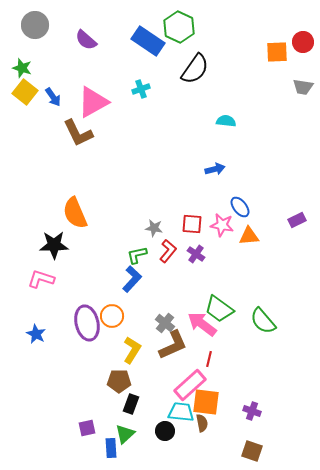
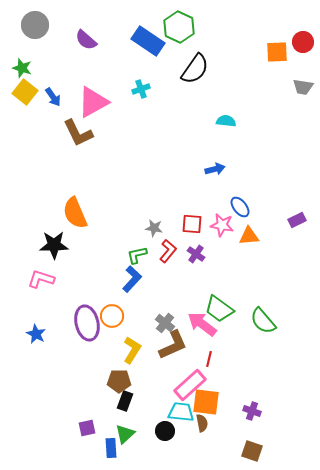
black rectangle at (131, 404): moved 6 px left, 3 px up
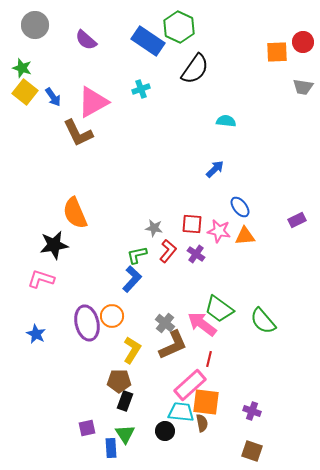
blue arrow at (215, 169): rotated 30 degrees counterclockwise
pink star at (222, 225): moved 3 px left, 6 px down
orange triangle at (249, 236): moved 4 px left
black star at (54, 245): rotated 8 degrees counterclockwise
green triangle at (125, 434): rotated 20 degrees counterclockwise
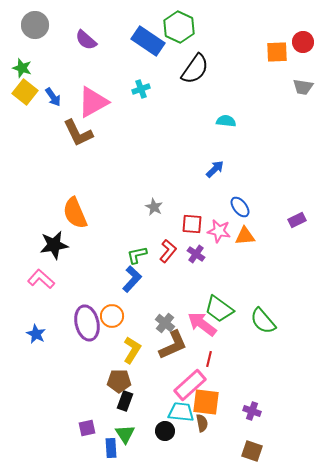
gray star at (154, 228): moved 21 px up; rotated 18 degrees clockwise
pink L-shape at (41, 279): rotated 24 degrees clockwise
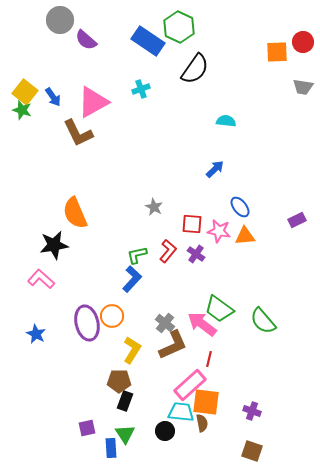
gray circle at (35, 25): moved 25 px right, 5 px up
green star at (22, 68): moved 42 px down
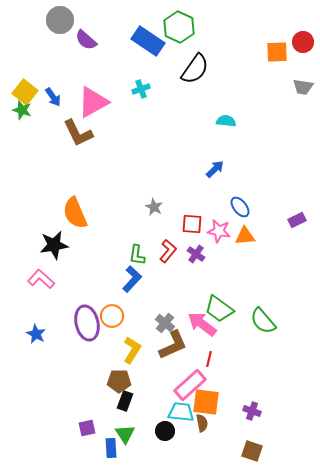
green L-shape at (137, 255): rotated 70 degrees counterclockwise
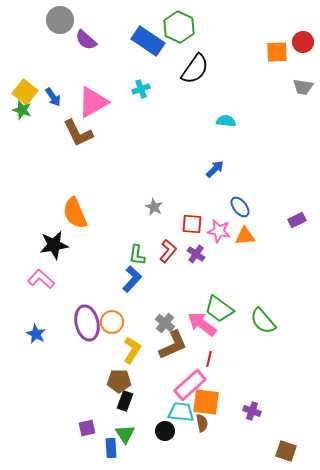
orange circle at (112, 316): moved 6 px down
brown square at (252, 451): moved 34 px right
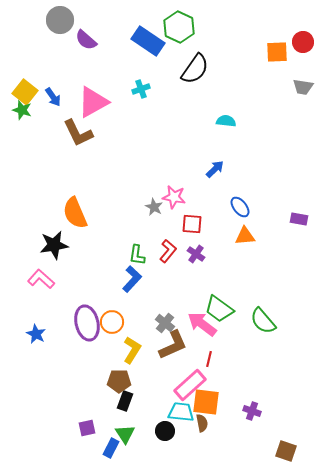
purple rectangle at (297, 220): moved 2 px right, 1 px up; rotated 36 degrees clockwise
pink star at (219, 231): moved 45 px left, 34 px up
blue rectangle at (111, 448): rotated 30 degrees clockwise
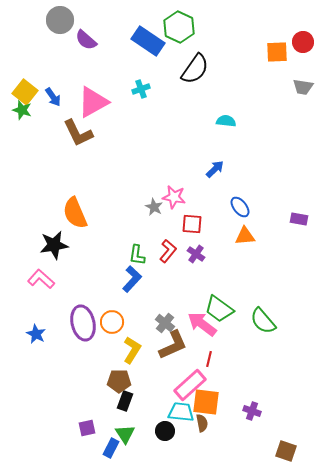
purple ellipse at (87, 323): moved 4 px left
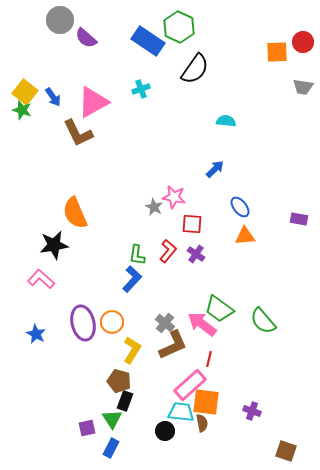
purple semicircle at (86, 40): moved 2 px up
brown pentagon at (119, 381): rotated 15 degrees clockwise
green triangle at (125, 434): moved 13 px left, 15 px up
